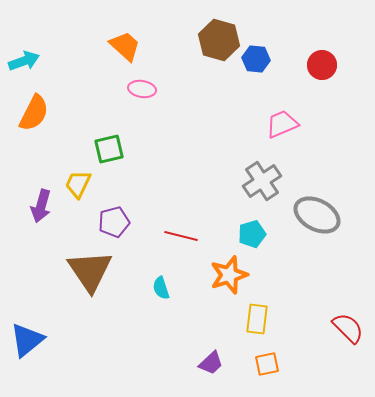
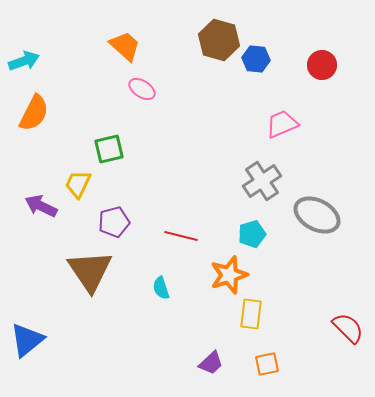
pink ellipse: rotated 24 degrees clockwise
purple arrow: rotated 100 degrees clockwise
yellow rectangle: moved 6 px left, 5 px up
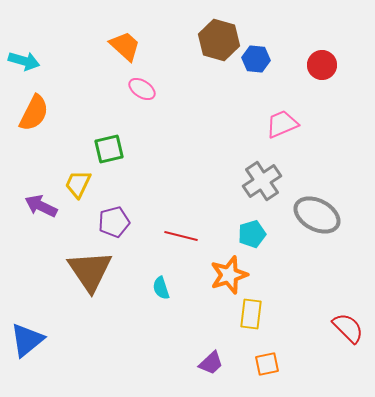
cyan arrow: rotated 36 degrees clockwise
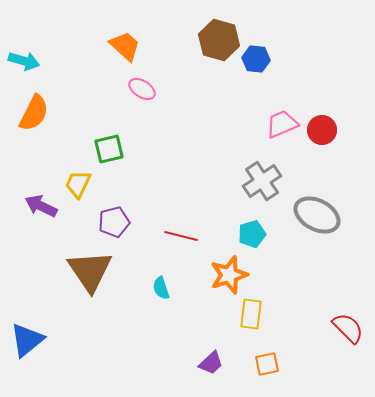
red circle: moved 65 px down
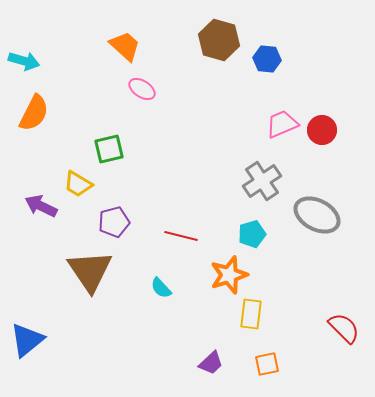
blue hexagon: moved 11 px right
yellow trapezoid: rotated 84 degrees counterclockwise
cyan semicircle: rotated 25 degrees counterclockwise
red semicircle: moved 4 px left
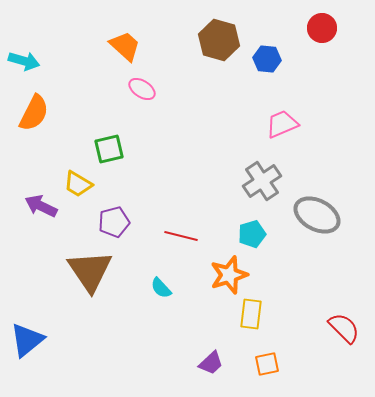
red circle: moved 102 px up
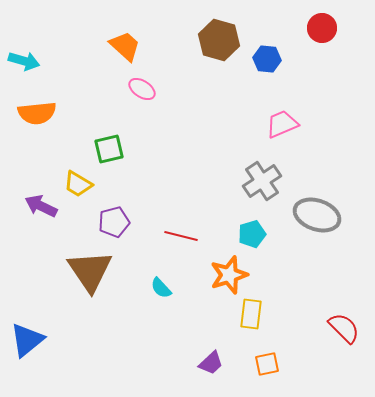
orange semicircle: moved 3 px right; rotated 57 degrees clockwise
gray ellipse: rotated 9 degrees counterclockwise
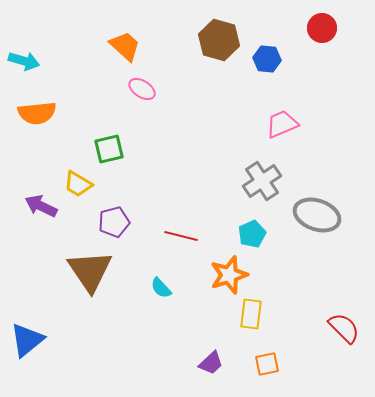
cyan pentagon: rotated 8 degrees counterclockwise
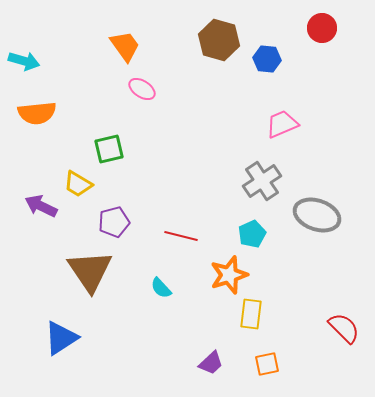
orange trapezoid: rotated 12 degrees clockwise
blue triangle: moved 34 px right, 2 px up; rotated 6 degrees clockwise
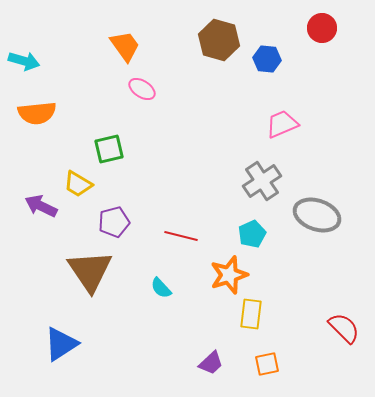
blue triangle: moved 6 px down
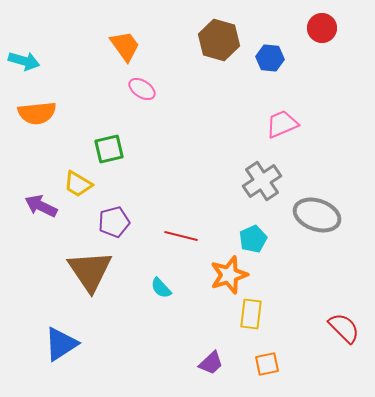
blue hexagon: moved 3 px right, 1 px up
cyan pentagon: moved 1 px right, 5 px down
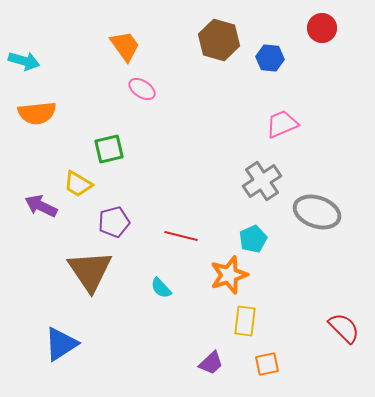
gray ellipse: moved 3 px up
yellow rectangle: moved 6 px left, 7 px down
